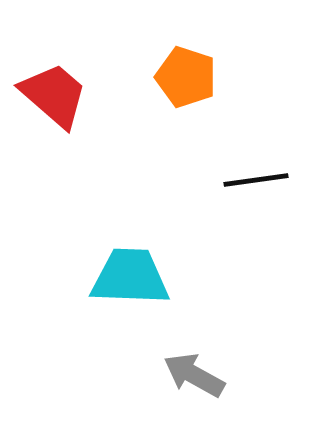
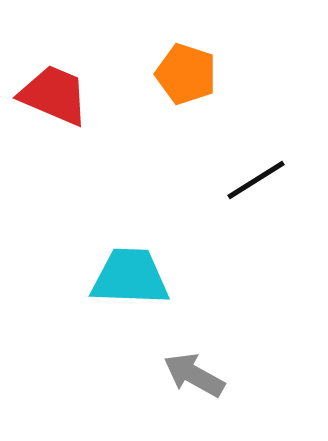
orange pentagon: moved 3 px up
red trapezoid: rotated 18 degrees counterclockwise
black line: rotated 24 degrees counterclockwise
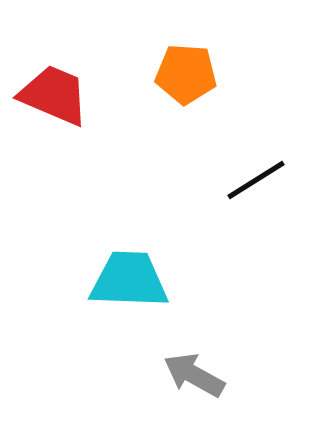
orange pentagon: rotated 14 degrees counterclockwise
cyan trapezoid: moved 1 px left, 3 px down
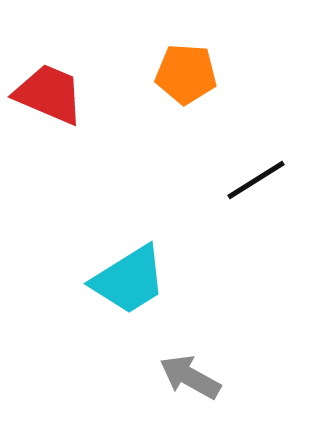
red trapezoid: moved 5 px left, 1 px up
cyan trapezoid: rotated 146 degrees clockwise
gray arrow: moved 4 px left, 2 px down
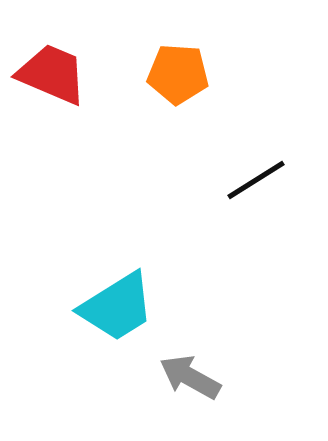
orange pentagon: moved 8 px left
red trapezoid: moved 3 px right, 20 px up
cyan trapezoid: moved 12 px left, 27 px down
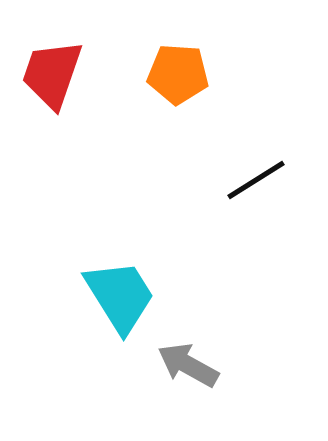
red trapezoid: rotated 94 degrees counterclockwise
cyan trapezoid: moved 3 px right, 11 px up; rotated 90 degrees counterclockwise
gray arrow: moved 2 px left, 12 px up
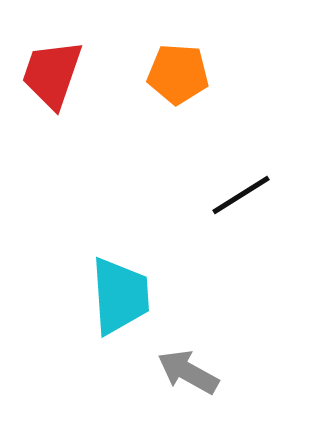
black line: moved 15 px left, 15 px down
cyan trapezoid: rotated 28 degrees clockwise
gray arrow: moved 7 px down
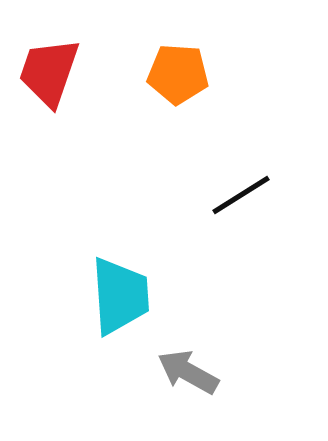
red trapezoid: moved 3 px left, 2 px up
